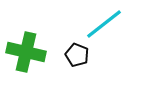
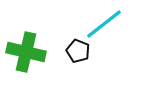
black pentagon: moved 1 px right, 4 px up
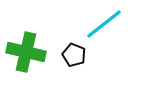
black pentagon: moved 4 px left, 4 px down
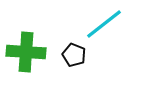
green cross: rotated 9 degrees counterclockwise
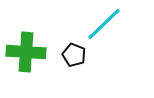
cyan line: rotated 6 degrees counterclockwise
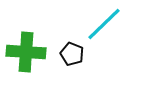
black pentagon: moved 2 px left, 1 px up
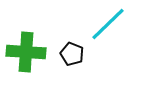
cyan line: moved 4 px right
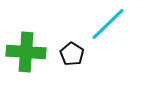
black pentagon: rotated 10 degrees clockwise
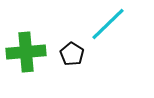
green cross: rotated 9 degrees counterclockwise
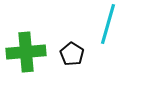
cyan line: rotated 30 degrees counterclockwise
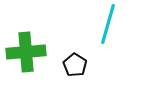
black pentagon: moved 3 px right, 11 px down
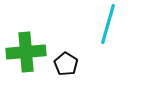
black pentagon: moved 9 px left, 1 px up
